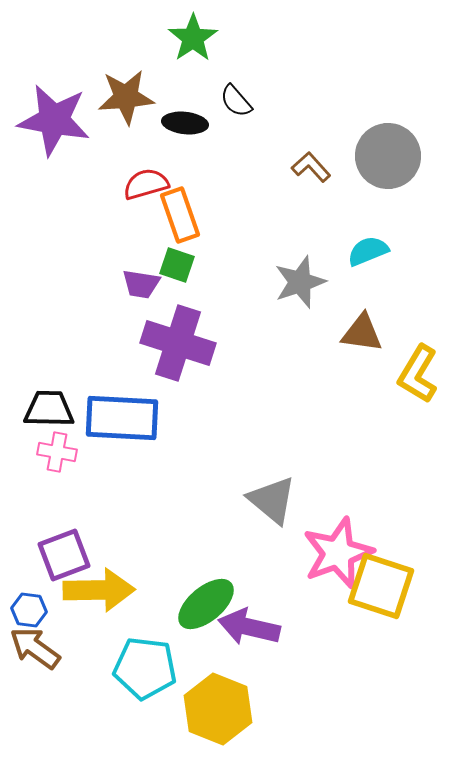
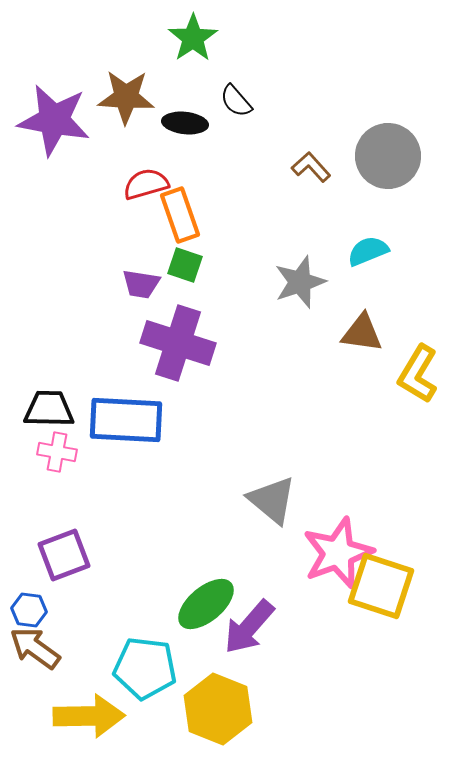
brown star: rotated 8 degrees clockwise
green square: moved 8 px right
blue rectangle: moved 4 px right, 2 px down
yellow arrow: moved 10 px left, 126 px down
purple arrow: rotated 62 degrees counterclockwise
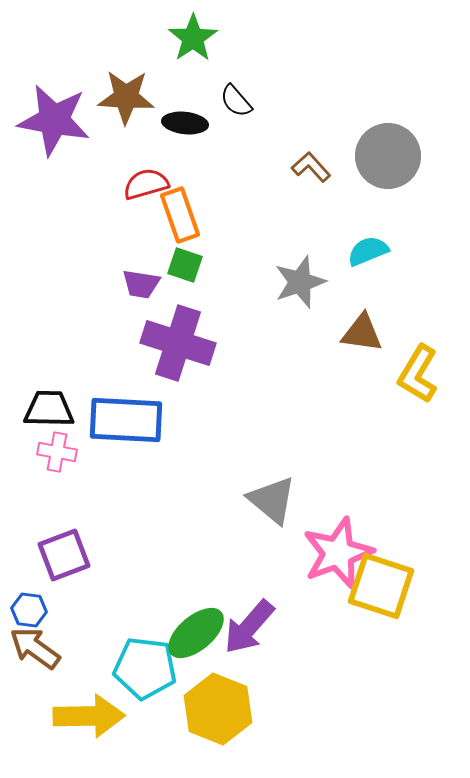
green ellipse: moved 10 px left, 29 px down
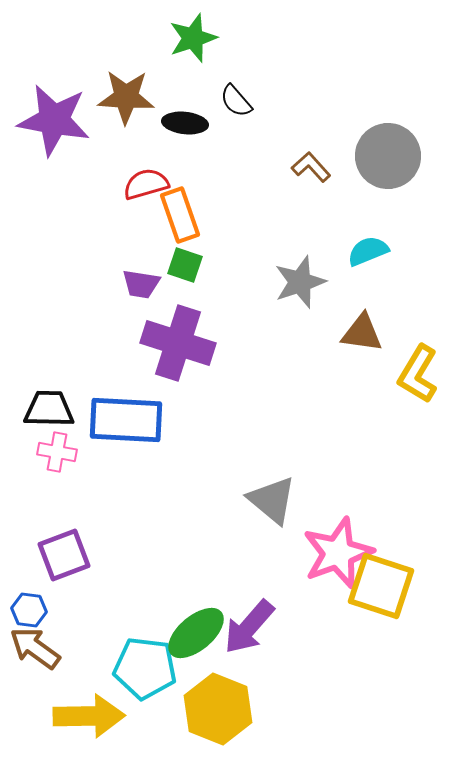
green star: rotated 15 degrees clockwise
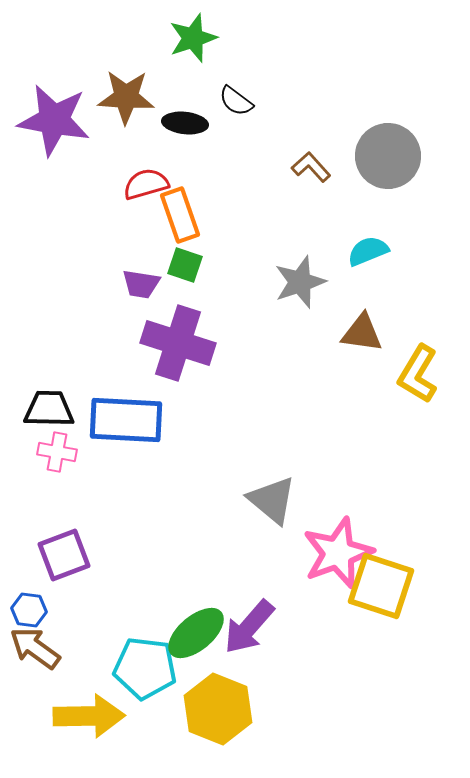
black semicircle: rotated 12 degrees counterclockwise
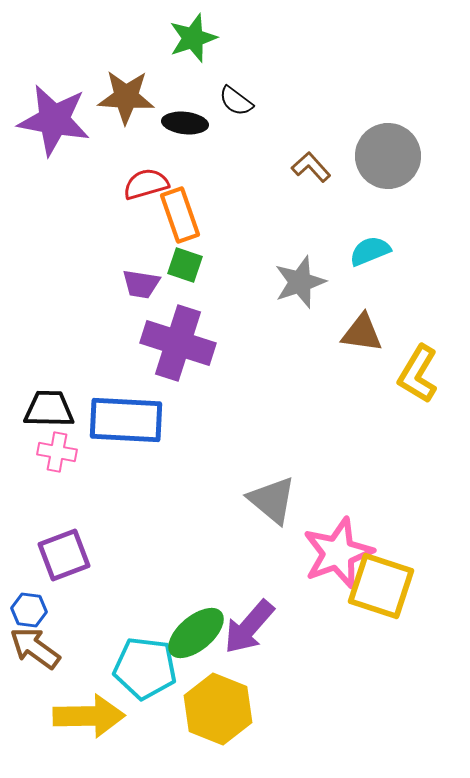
cyan semicircle: moved 2 px right
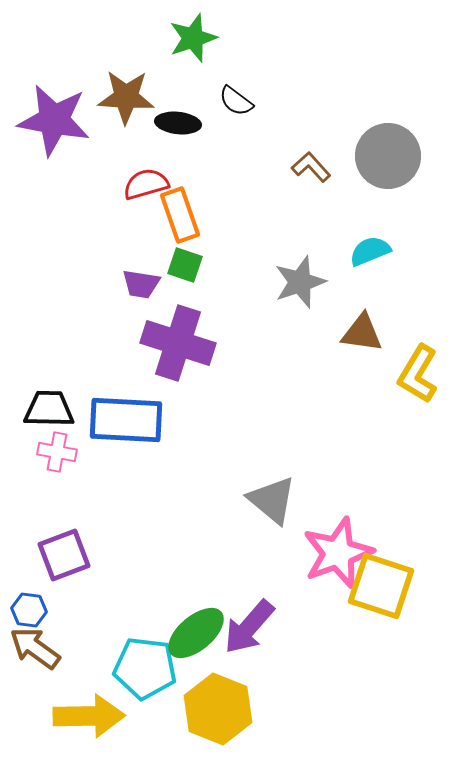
black ellipse: moved 7 px left
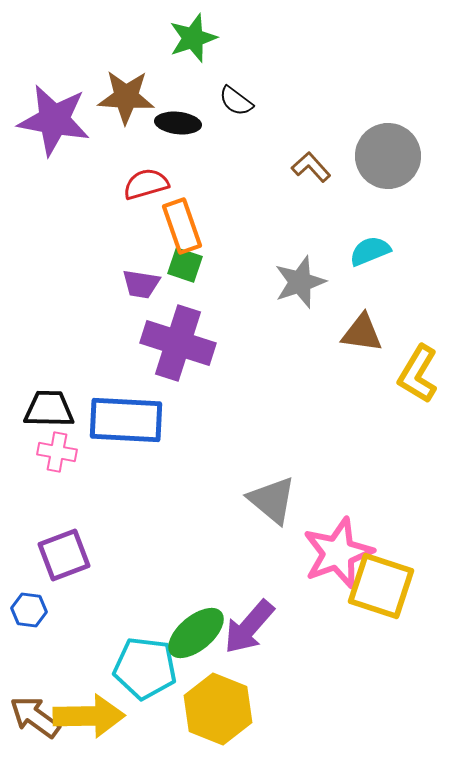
orange rectangle: moved 2 px right, 11 px down
brown arrow: moved 69 px down
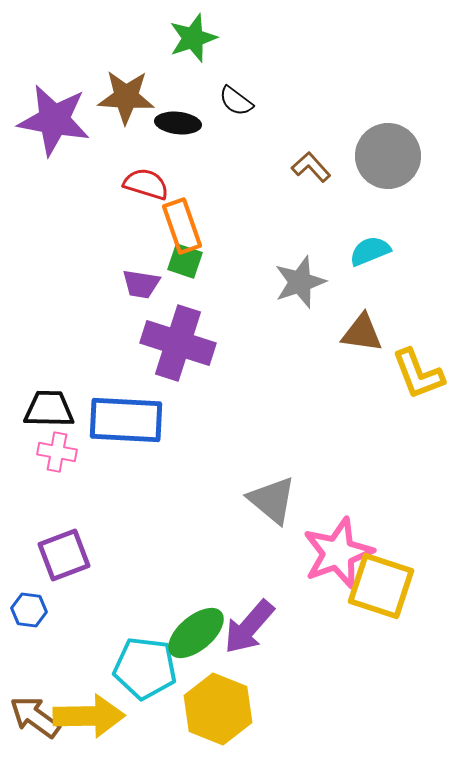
red semicircle: rotated 33 degrees clockwise
green square: moved 4 px up
yellow L-shape: rotated 52 degrees counterclockwise
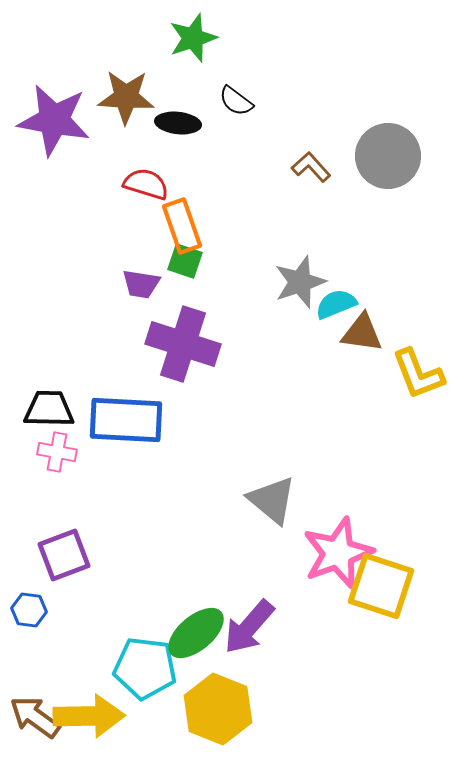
cyan semicircle: moved 34 px left, 53 px down
purple cross: moved 5 px right, 1 px down
